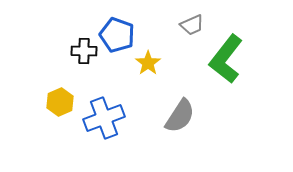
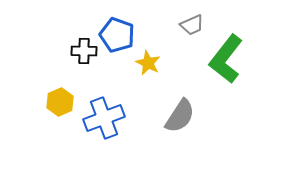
yellow star: rotated 10 degrees counterclockwise
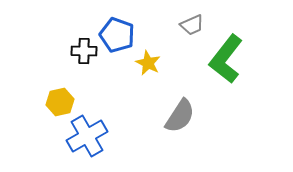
yellow hexagon: rotated 12 degrees clockwise
blue cross: moved 17 px left, 18 px down; rotated 9 degrees counterclockwise
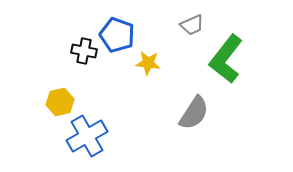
black cross: rotated 10 degrees clockwise
yellow star: rotated 20 degrees counterclockwise
gray semicircle: moved 14 px right, 3 px up
